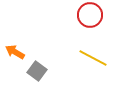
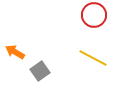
red circle: moved 4 px right
gray square: moved 3 px right; rotated 18 degrees clockwise
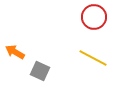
red circle: moved 2 px down
gray square: rotated 30 degrees counterclockwise
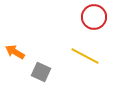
yellow line: moved 8 px left, 2 px up
gray square: moved 1 px right, 1 px down
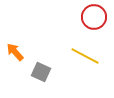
orange arrow: rotated 18 degrees clockwise
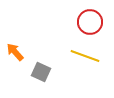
red circle: moved 4 px left, 5 px down
yellow line: rotated 8 degrees counterclockwise
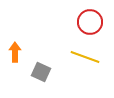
orange arrow: rotated 42 degrees clockwise
yellow line: moved 1 px down
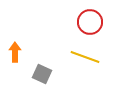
gray square: moved 1 px right, 2 px down
